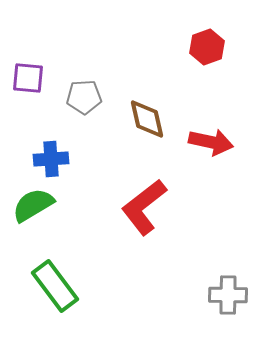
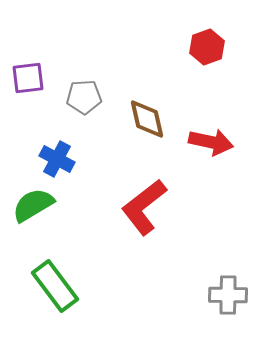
purple square: rotated 12 degrees counterclockwise
blue cross: moved 6 px right; rotated 32 degrees clockwise
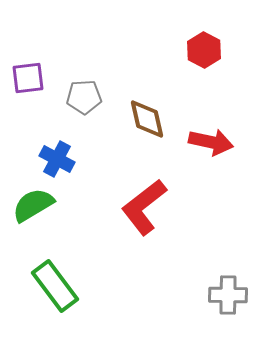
red hexagon: moved 3 px left, 3 px down; rotated 12 degrees counterclockwise
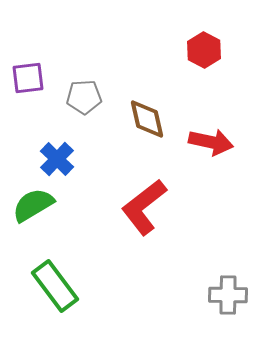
blue cross: rotated 16 degrees clockwise
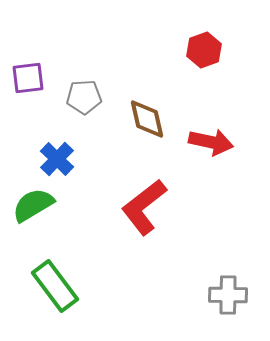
red hexagon: rotated 12 degrees clockwise
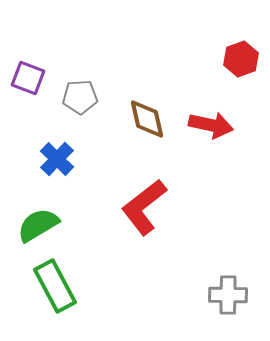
red hexagon: moved 37 px right, 9 px down
purple square: rotated 28 degrees clockwise
gray pentagon: moved 4 px left
red arrow: moved 17 px up
green semicircle: moved 5 px right, 20 px down
green rectangle: rotated 9 degrees clockwise
